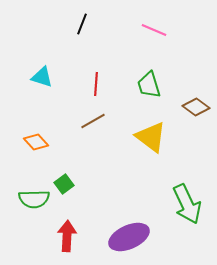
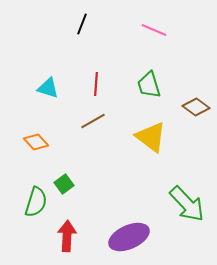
cyan triangle: moved 6 px right, 11 px down
green semicircle: moved 2 px right, 3 px down; rotated 72 degrees counterclockwise
green arrow: rotated 18 degrees counterclockwise
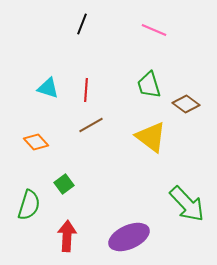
red line: moved 10 px left, 6 px down
brown diamond: moved 10 px left, 3 px up
brown line: moved 2 px left, 4 px down
green semicircle: moved 7 px left, 3 px down
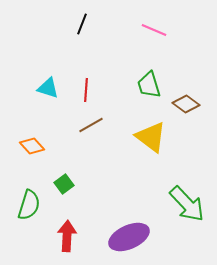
orange diamond: moved 4 px left, 4 px down
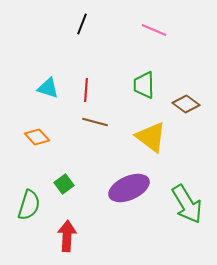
green trapezoid: moved 5 px left; rotated 16 degrees clockwise
brown line: moved 4 px right, 3 px up; rotated 45 degrees clockwise
orange diamond: moved 5 px right, 9 px up
green arrow: rotated 12 degrees clockwise
purple ellipse: moved 49 px up
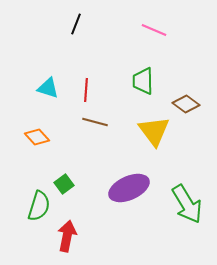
black line: moved 6 px left
green trapezoid: moved 1 px left, 4 px up
yellow triangle: moved 3 px right, 6 px up; rotated 16 degrees clockwise
green semicircle: moved 10 px right, 1 px down
red arrow: rotated 8 degrees clockwise
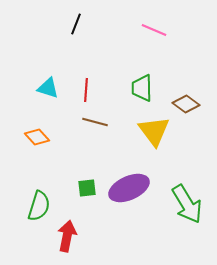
green trapezoid: moved 1 px left, 7 px down
green square: moved 23 px right, 4 px down; rotated 30 degrees clockwise
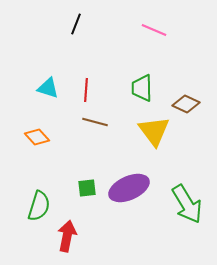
brown diamond: rotated 12 degrees counterclockwise
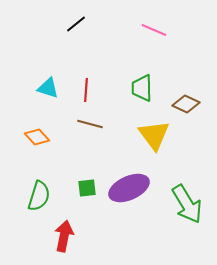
black line: rotated 30 degrees clockwise
brown line: moved 5 px left, 2 px down
yellow triangle: moved 4 px down
green semicircle: moved 10 px up
red arrow: moved 3 px left
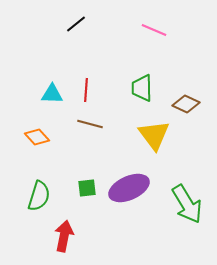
cyan triangle: moved 4 px right, 6 px down; rotated 15 degrees counterclockwise
